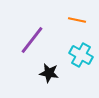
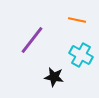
black star: moved 5 px right, 4 px down
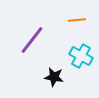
orange line: rotated 18 degrees counterclockwise
cyan cross: moved 1 px down
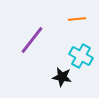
orange line: moved 1 px up
black star: moved 8 px right
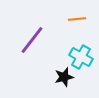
cyan cross: moved 1 px down
black star: moved 2 px right; rotated 24 degrees counterclockwise
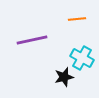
purple line: rotated 40 degrees clockwise
cyan cross: moved 1 px right, 1 px down
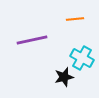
orange line: moved 2 px left
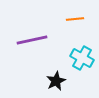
black star: moved 8 px left, 4 px down; rotated 12 degrees counterclockwise
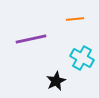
purple line: moved 1 px left, 1 px up
